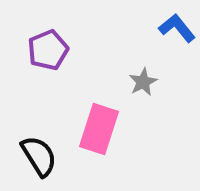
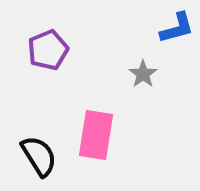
blue L-shape: rotated 114 degrees clockwise
gray star: moved 8 px up; rotated 8 degrees counterclockwise
pink rectangle: moved 3 px left, 6 px down; rotated 9 degrees counterclockwise
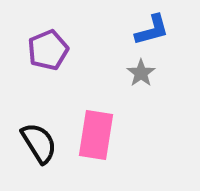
blue L-shape: moved 25 px left, 2 px down
gray star: moved 2 px left, 1 px up
black semicircle: moved 13 px up
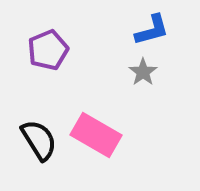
gray star: moved 2 px right, 1 px up
pink rectangle: rotated 69 degrees counterclockwise
black semicircle: moved 3 px up
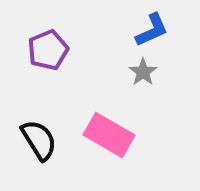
blue L-shape: rotated 9 degrees counterclockwise
pink rectangle: moved 13 px right
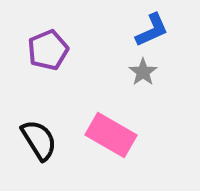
pink rectangle: moved 2 px right
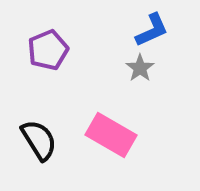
gray star: moved 3 px left, 4 px up
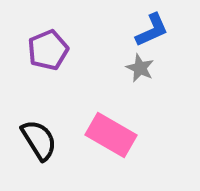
gray star: rotated 12 degrees counterclockwise
